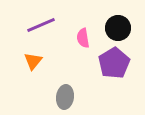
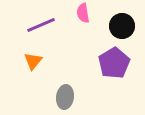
black circle: moved 4 px right, 2 px up
pink semicircle: moved 25 px up
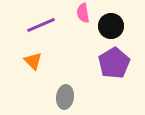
black circle: moved 11 px left
orange triangle: rotated 24 degrees counterclockwise
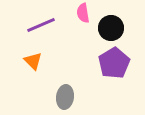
black circle: moved 2 px down
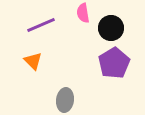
gray ellipse: moved 3 px down
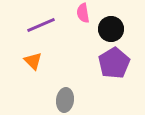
black circle: moved 1 px down
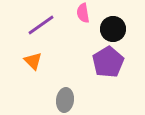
purple line: rotated 12 degrees counterclockwise
black circle: moved 2 px right
purple pentagon: moved 6 px left, 1 px up
